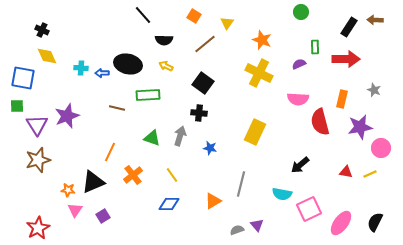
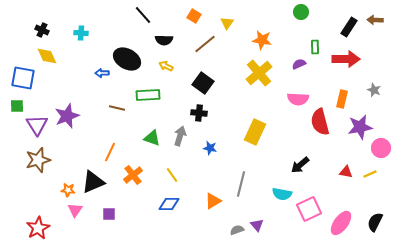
orange star at (262, 40): rotated 12 degrees counterclockwise
black ellipse at (128, 64): moved 1 px left, 5 px up; rotated 16 degrees clockwise
cyan cross at (81, 68): moved 35 px up
yellow cross at (259, 73): rotated 24 degrees clockwise
purple square at (103, 216): moved 6 px right, 2 px up; rotated 32 degrees clockwise
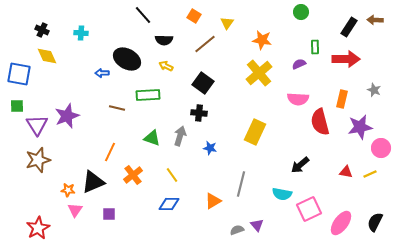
blue square at (23, 78): moved 4 px left, 4 px up
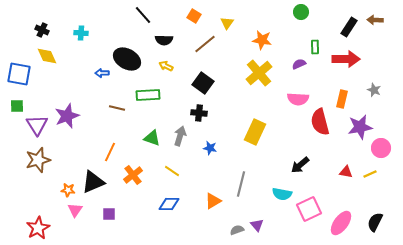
yellow line at (172, 175): moved 4 px up; rotated 21 degrees counterclockwise
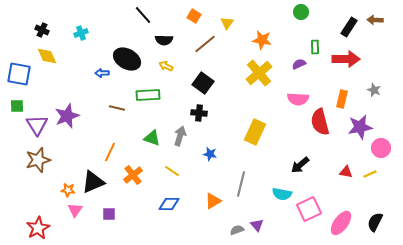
cyan cross at (81, 33): rotated 24 degrees counterclockwise
blue star at (210, 148): moved 6 px down
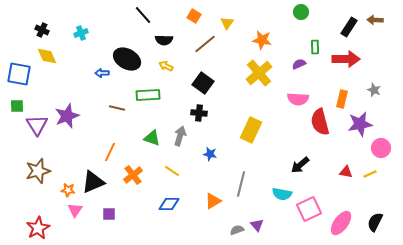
purple star at (360, 127): moved 3 px up
yellow rectangle at (255, 132): moved 4 px left, 2 px up
brown star at (38, 160): moved 11 px down
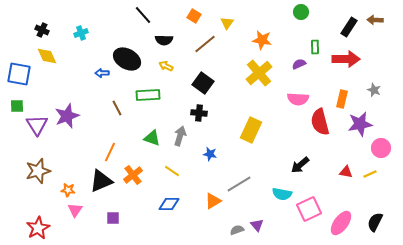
brown line at (117, 108): rotated 49 degrees clockwise
black triangle at (93, 182): moved 8 px right, 1 px up
gray line at (241, 184): moved 2 px left; rotated 45 degrees clockwise
purple square at (109, 214): moved 4 px right, 4 px down
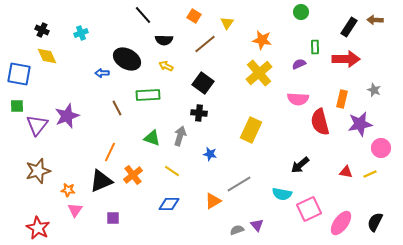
purple triangle at (37, 125): rotated 10 degrees clockwise
red star at (38, 228): rotated 15 degrees counterclockwise
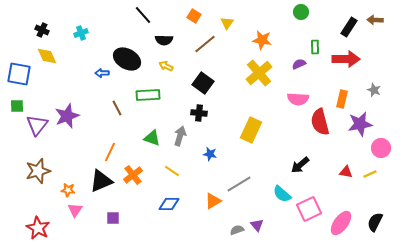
cyan semicircle at (282, 194): rotated 30 degrees clockwise
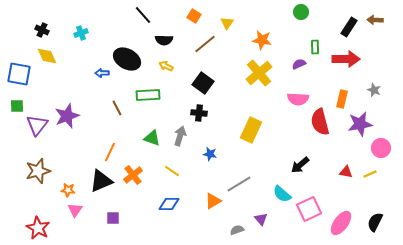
purple triangle at (257, 225): moved 4 px right, 6 px up
